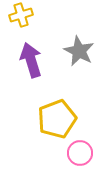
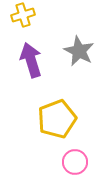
yellow cross: moved 2 px right
pink circle: moved 5 px left, 9 px down
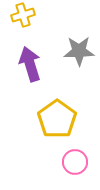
gray star: rotated 28 degrees counterclockwise
purple arrow: moved 1 px left, 4 px down
yellow pentagon: rotated 15 degrees counterclockwise
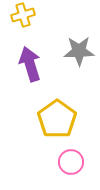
pink circle: moved 4 px left
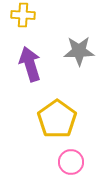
yellow cross: rotated 20 degrees clockwise
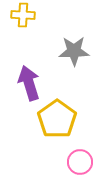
gray star: moved 5 px left
purple arrow: moved 1 px left, 19 px down
pink circle: moved 9 px right
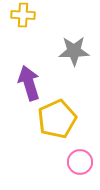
yellow pentagon: rotated 12 degrees clockwise
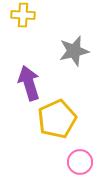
gray star: rotated 12 degrees counterclockwise
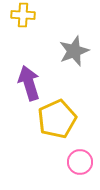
gray star: rotated 8 degrees counterclockwise
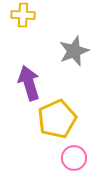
pink circle: moved 6 px left, 4 px up
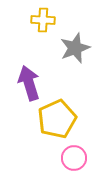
yellow cross: moved 20 px right, 5 px down
gray star: moved 1 px right, 3 px up
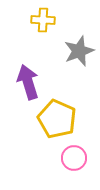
gray star: moved 4 px right, 3 px down
purple arrow: moved 1 px left, 1 px up
yellow pentagon: rotated 24 degrees counterclockwise
